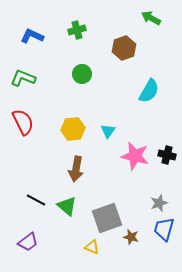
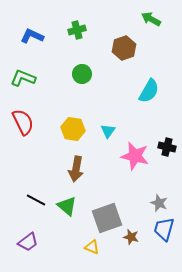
green arrow: moved 1 px down
yellow hexagon: rotated 15 degrees clockwise
black cross: moved 8 px up
gray star: rotated 30 degrees counterclockwise
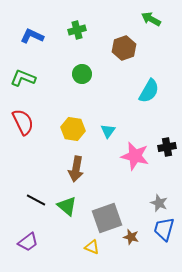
black cross: rotated 24 degrees counterclockwise
